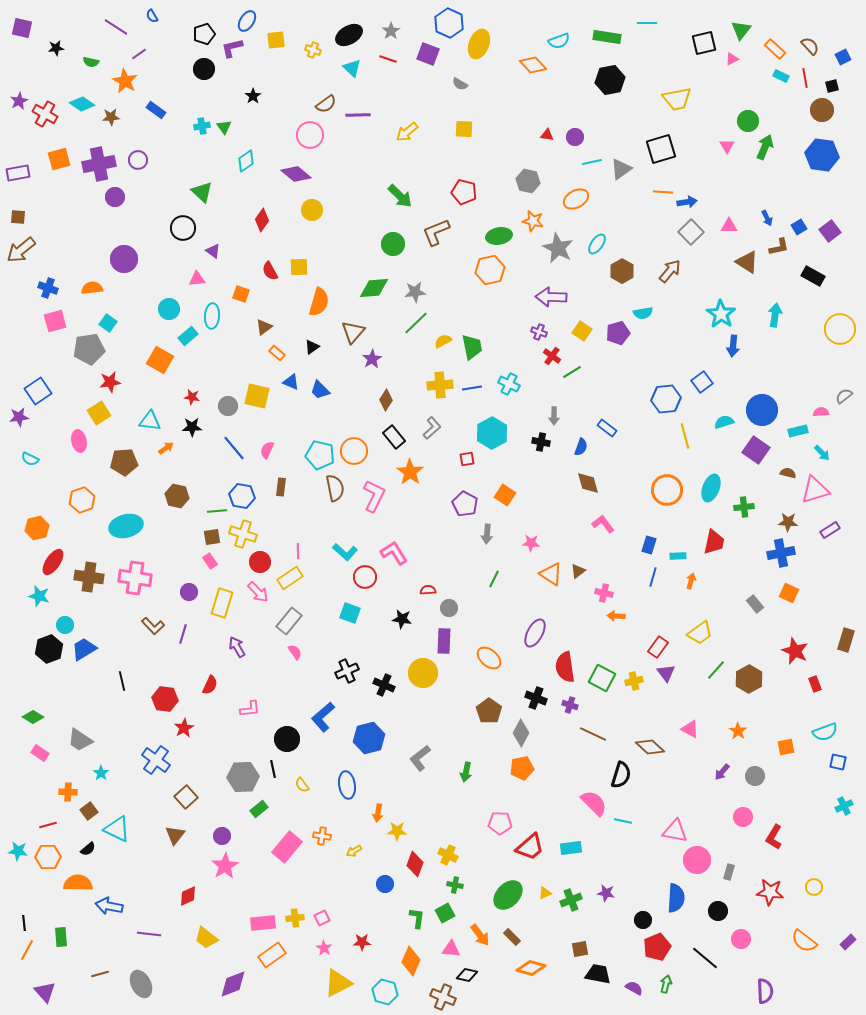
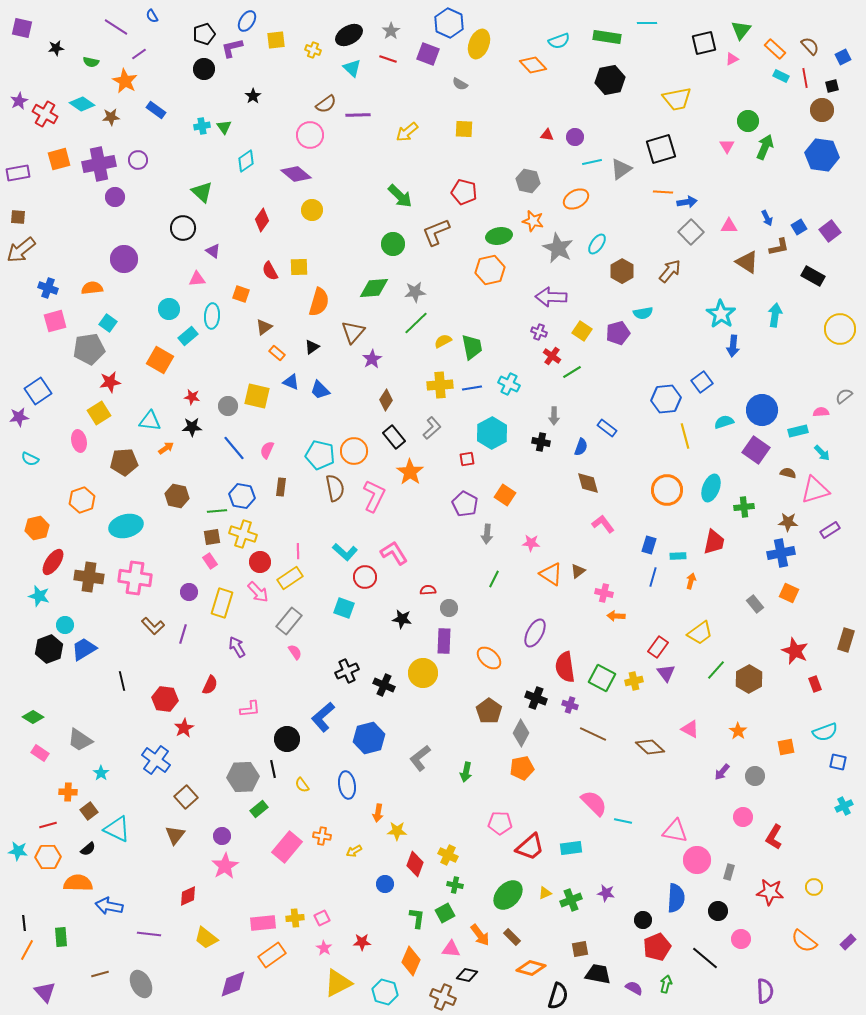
cyan square at (350, 613): moved 6 px left, 5 px up
black semicircle at (621, 775): moved 63 px left, 221 px down
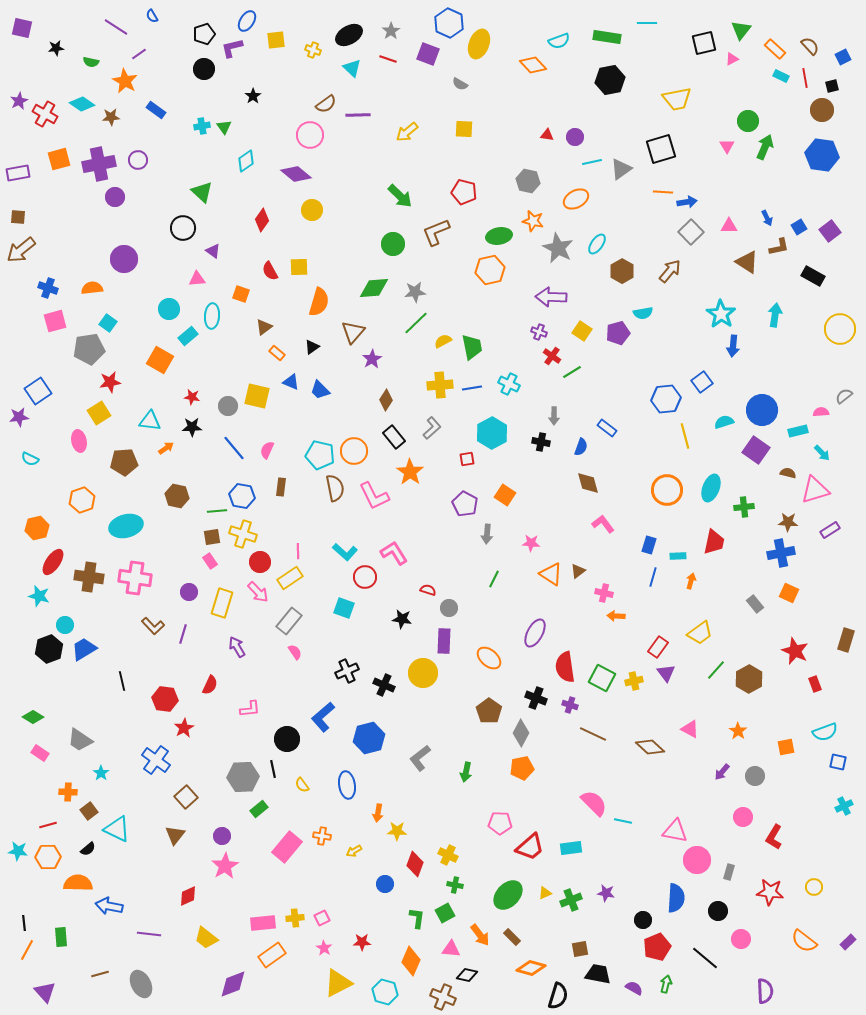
pink L-shape at (374, 496): rotated 128 degrees clockwise
red semicircle at (428, 590): rotated 21 degrees clockwise
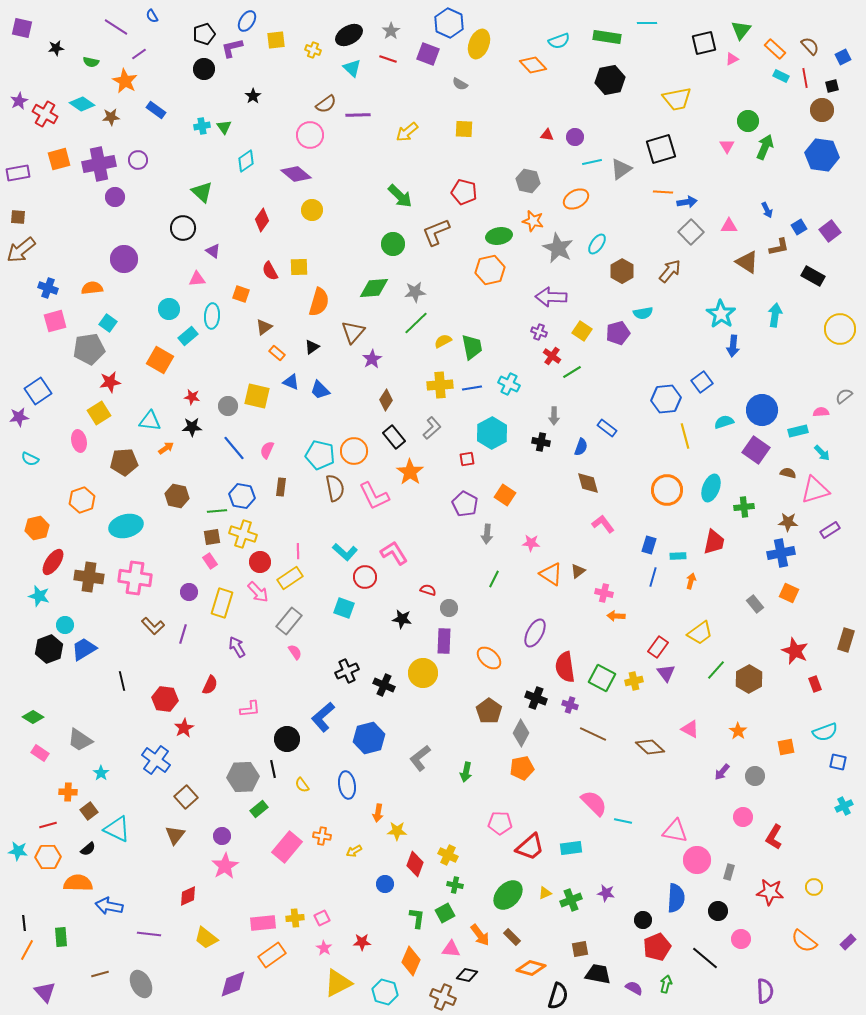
blue arrow at (767, 218): moved 8 px up
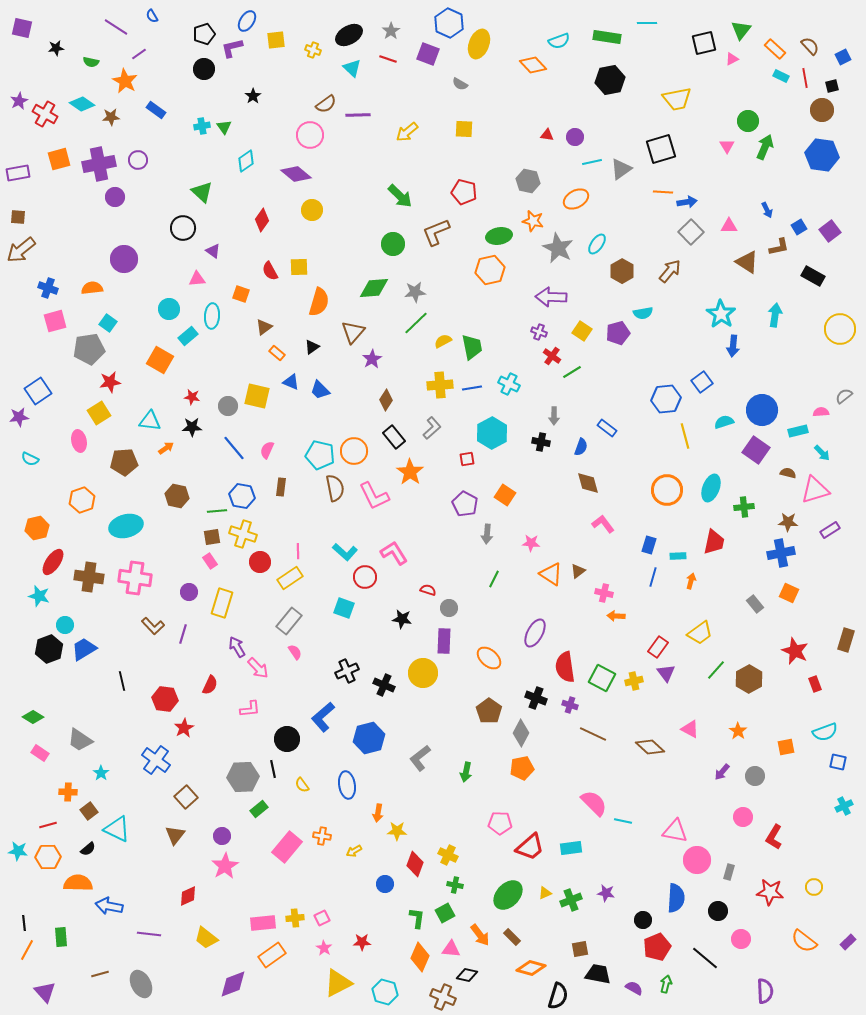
pink arrow at (258, 592): moved 76 px down
orange diamond at (411, 961): moved 9 px right, 4 px up
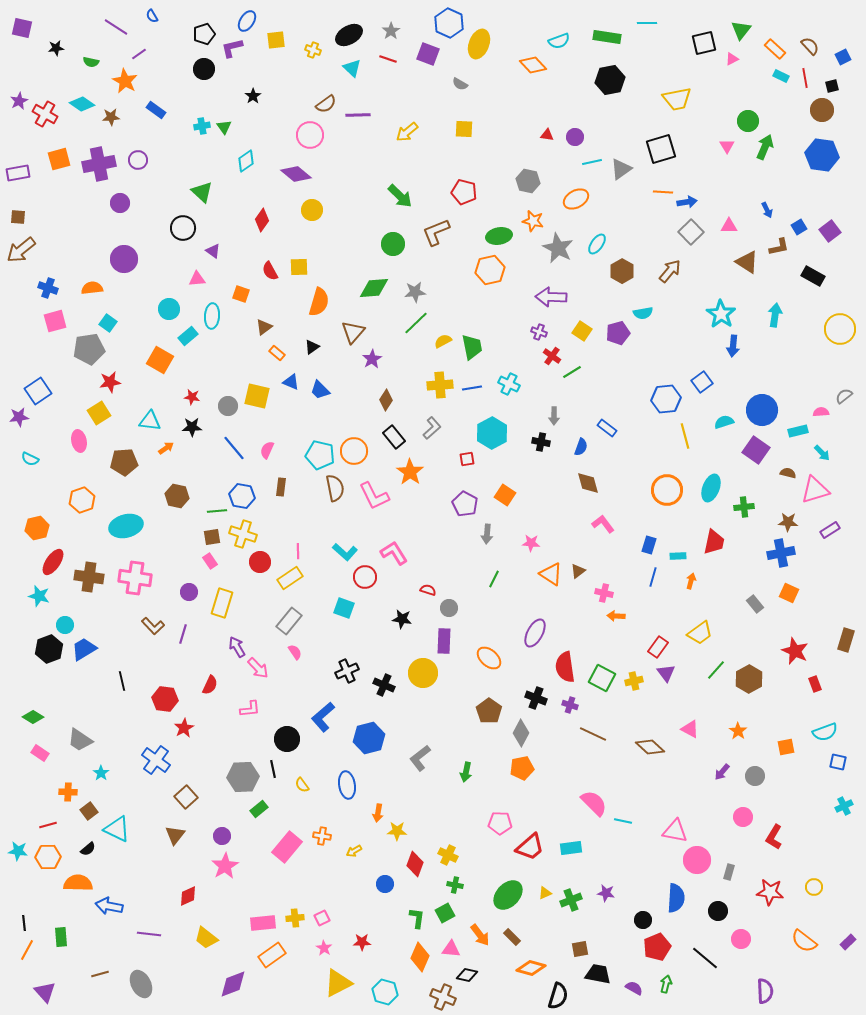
purple circle at (115, 197): moved 5 px right, 6 px down
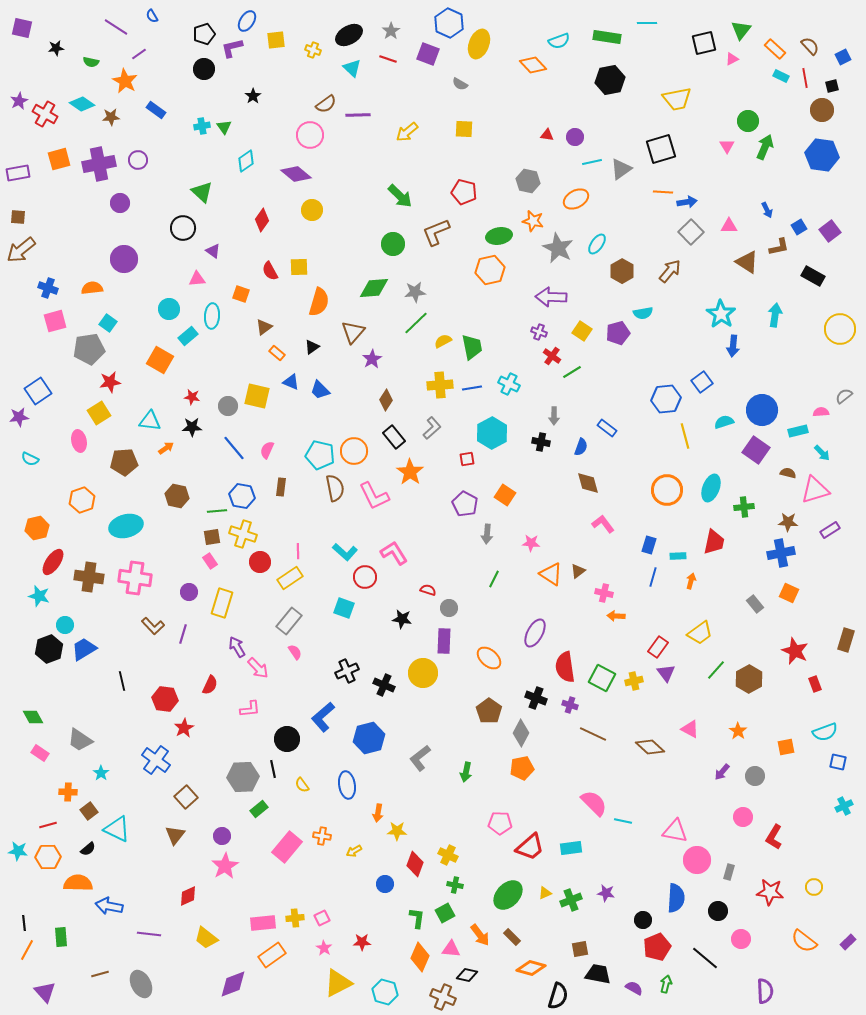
green diamond at (33, 717): rotated 30 degrees clockwise
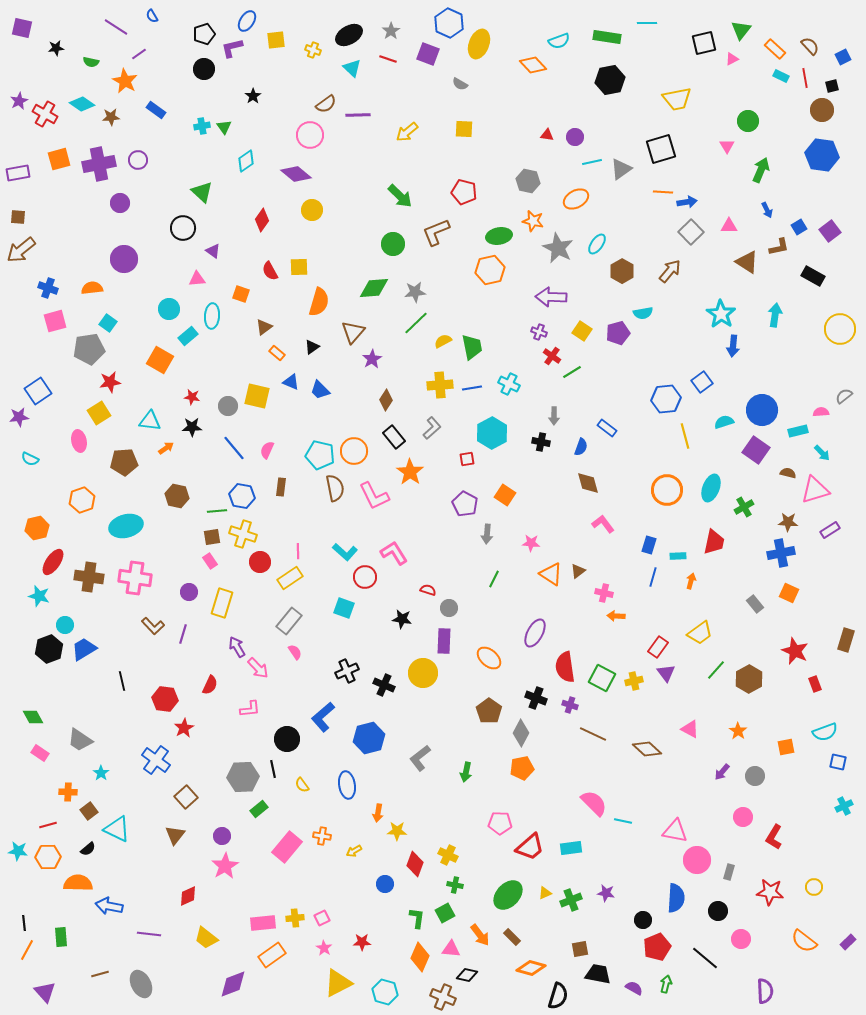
green arrow at (765, 147): moved 4 px left, 23 px down
green cross at (744, 507): rotated 24 degrees counterclockwise
brown diamond at (650, 747): moved 3 px left, 2 px down
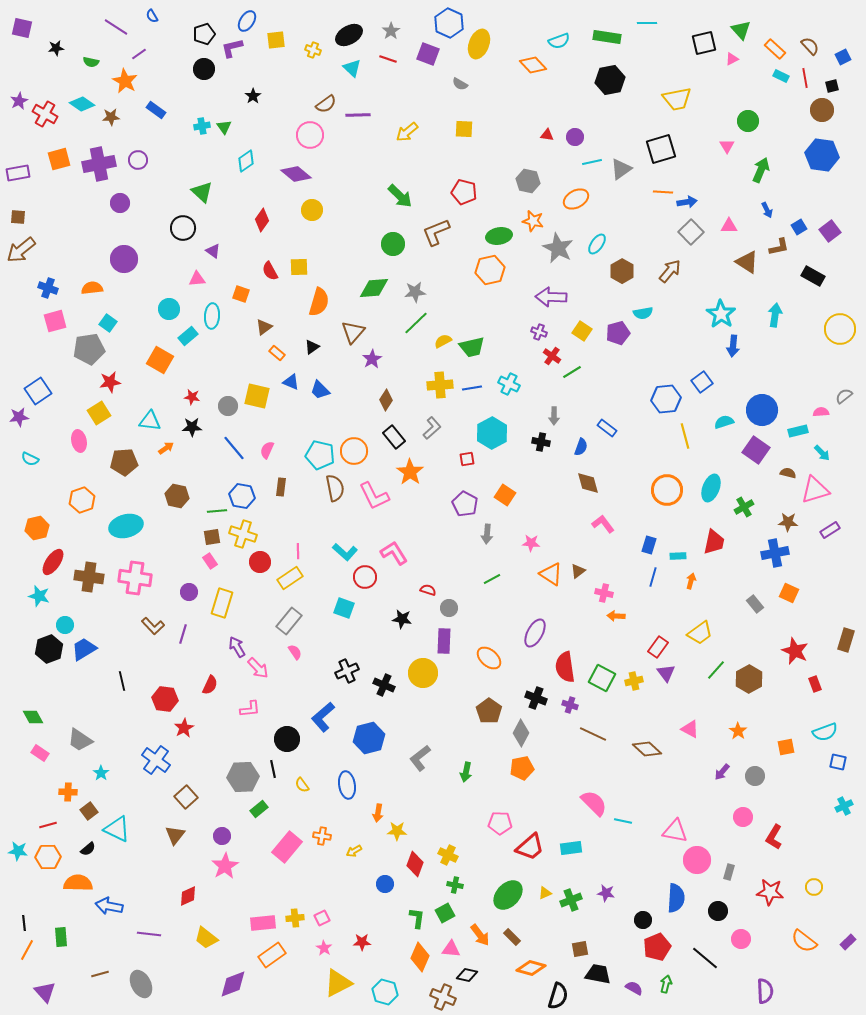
green triangle at (741, 30): rotated 20 degrees counterclockwise
green trapezoid at (472, 347): rotated 88 degrees clockwise
blue cross at (781, 553): moved 6 px left
green line at (494, 579): moved 2 px left; rotated 36 degrees clockwise
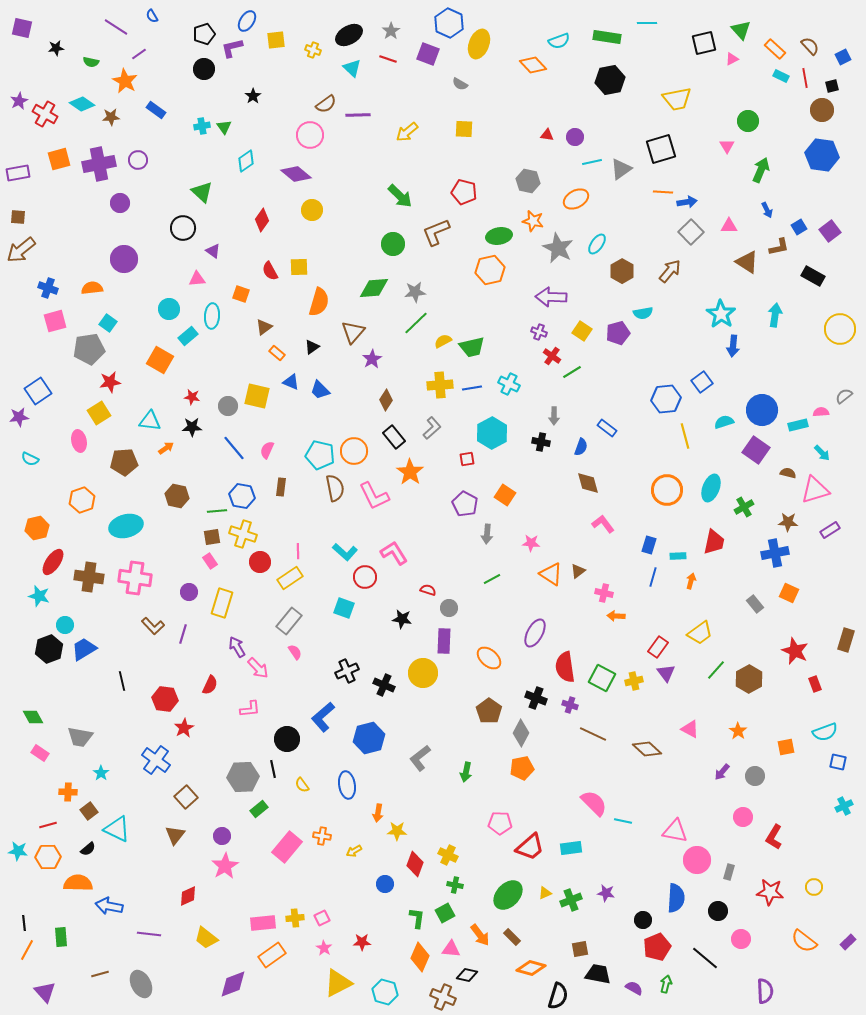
cyan rectangle at (798, 431): moved 6 px up
gray trapezoid at (80, 740): moved 3 px up; rotated 24 degrees counterclockwise
